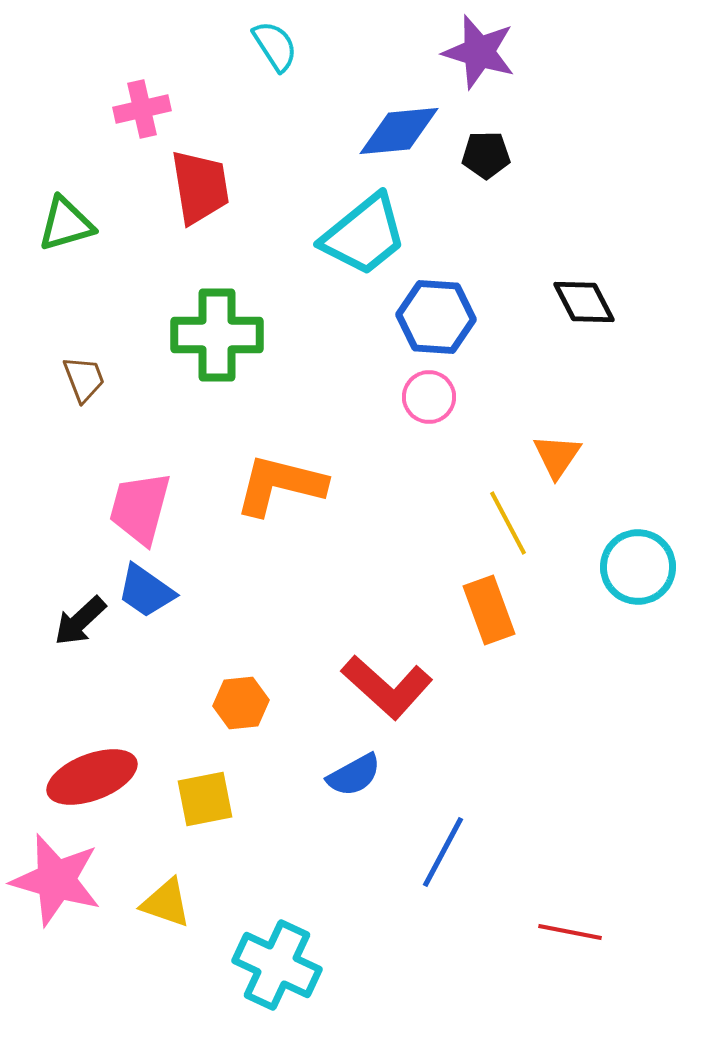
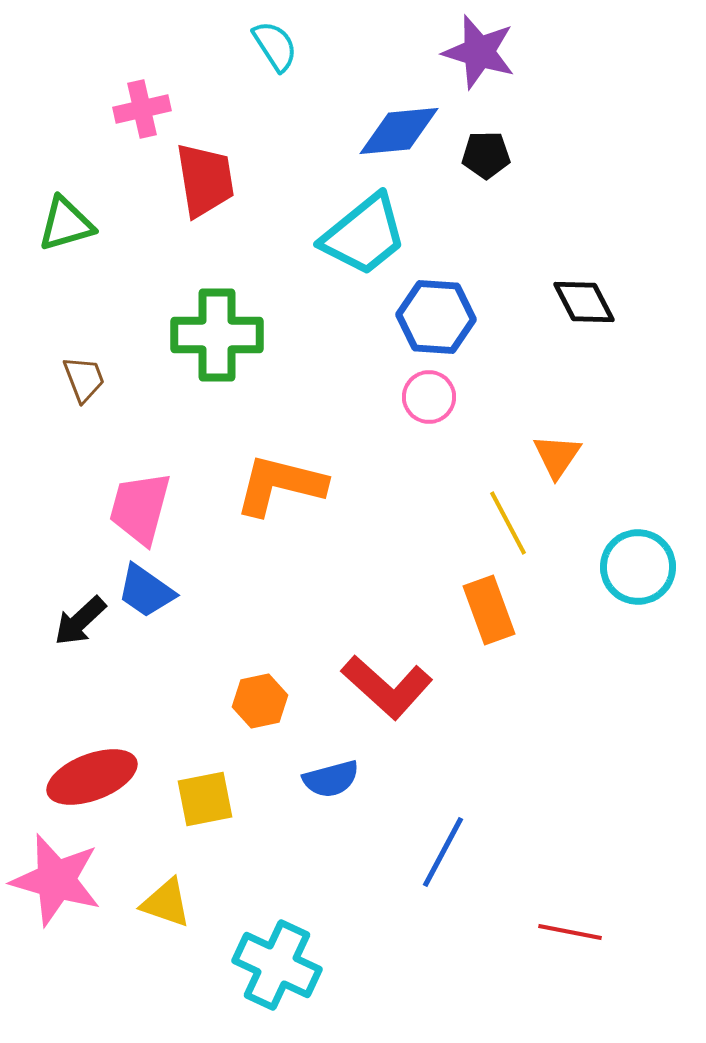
red trapezoid: moved 5 px right, 7 px up
orange hexagon: moved 19 px right, 2 px up; rotated 6 degrees counterclockwise
blue semicircle: moved 23 px left, 4 px down; rotated 14 degrees clockwise
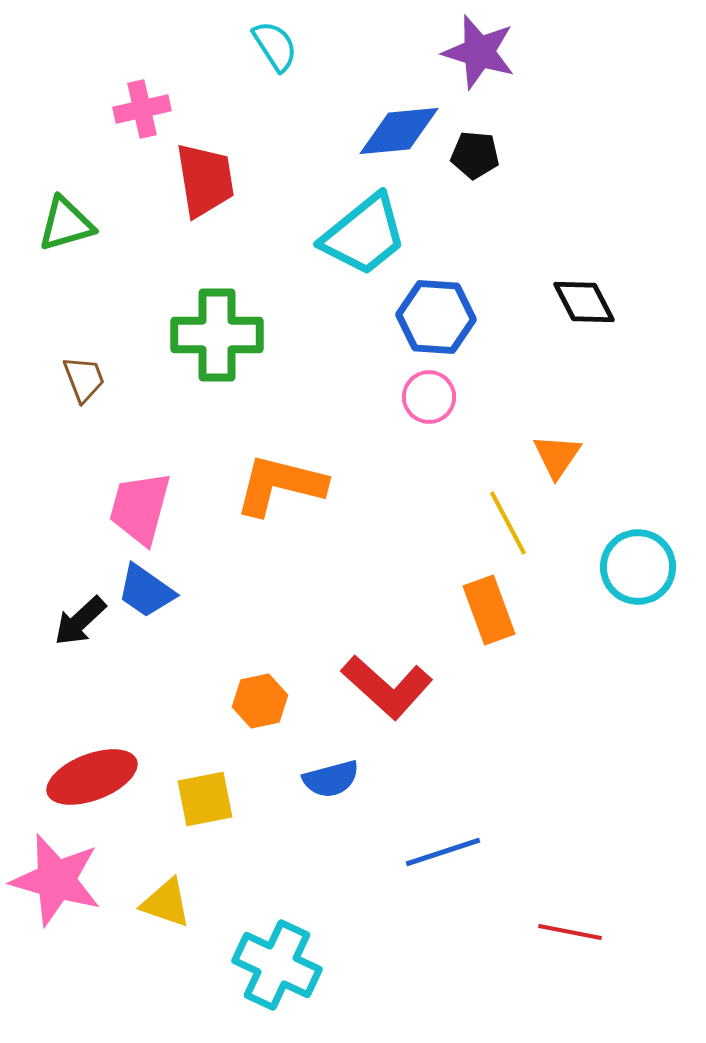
black pentagon: moved 11 px left; rotated 6 degrees clockwise
blue line: rotated 44 degrees clockwise
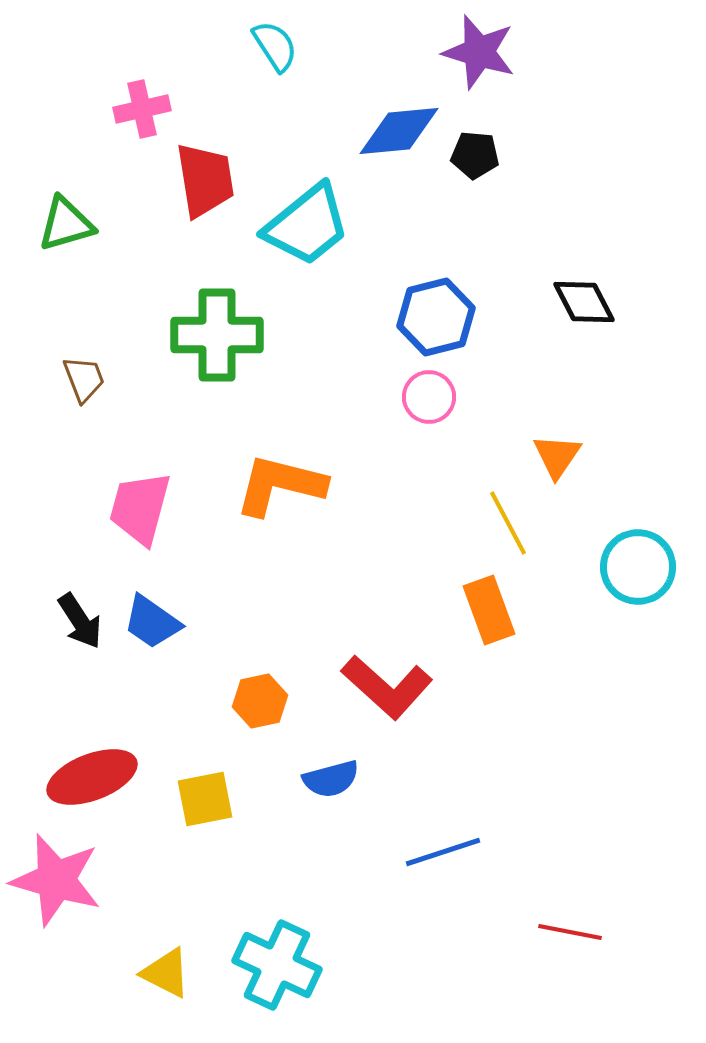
cyan trapezoid: moved 57 px left, 10 px up
blue hexagon: rotated 18 degrees counterclockwise
blue trapezoid: moved 6 px right, 31 px down
black arrow: rotated 80 degrees counterclockwise
yellow triangle: moved 70 px down; rotated 8 degrees clockwise
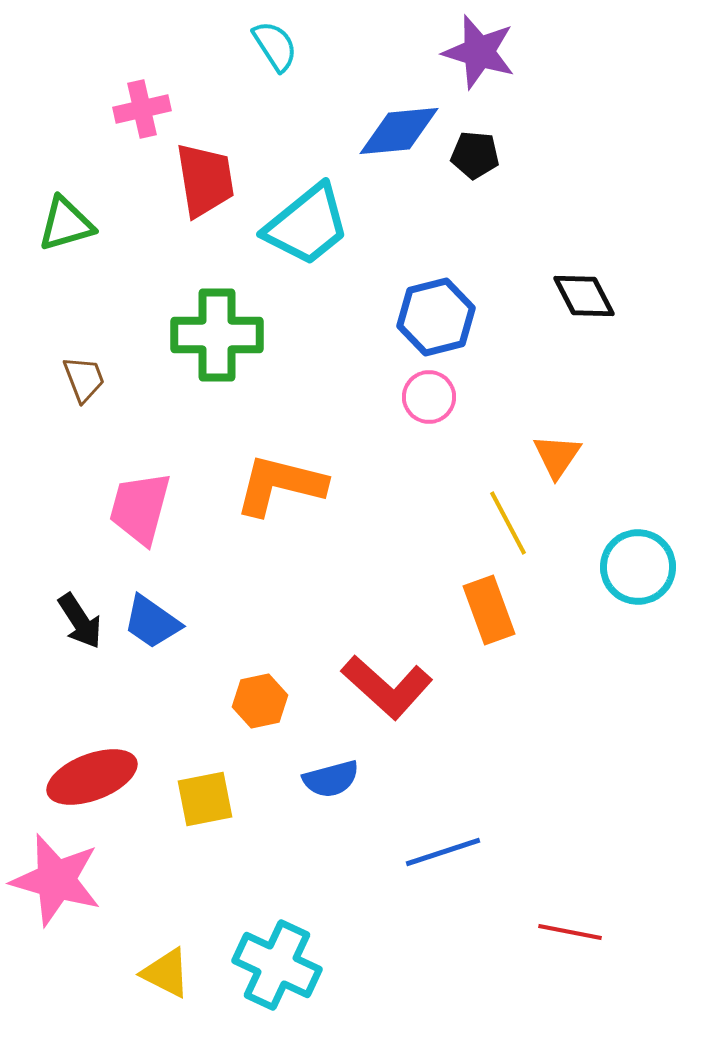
black diamond: moved 6 px up
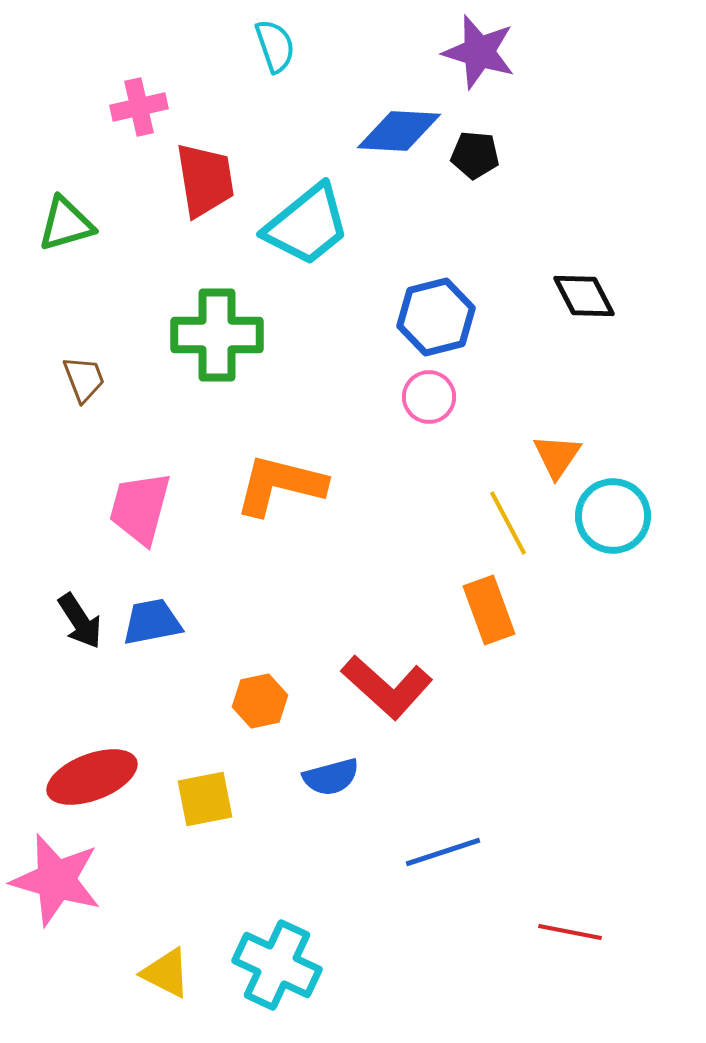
cyan semicircle: rotated 14 degrees clockwise
pink cross: moved 3 px left, 2 px up
blue diamond: rotated 8 degrees clockwise
cyan circle: moved 25 px left, 51 px up
blue trapezoid: rotated 134 degrees clockwise
blue semicircle: moved 2 px up
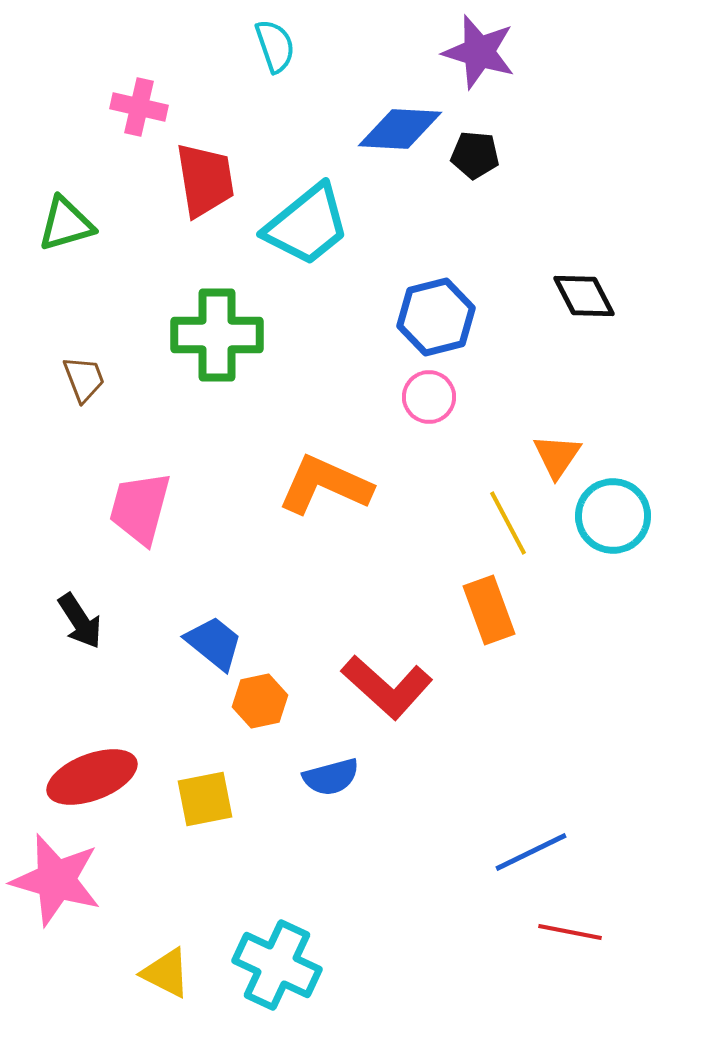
pink cross: rotated 26 degrees clockwise
blue diamond: moved 1 px right, 2 px up
orange L-shape: moved 45 px right; rotated 10 degrees clockwise
blue trapezoid: moved 62 px right, 21 px down; rotated 50 degrees clockwise
blue line: moved 88 px right; rotated 8 degrees counterclockwise
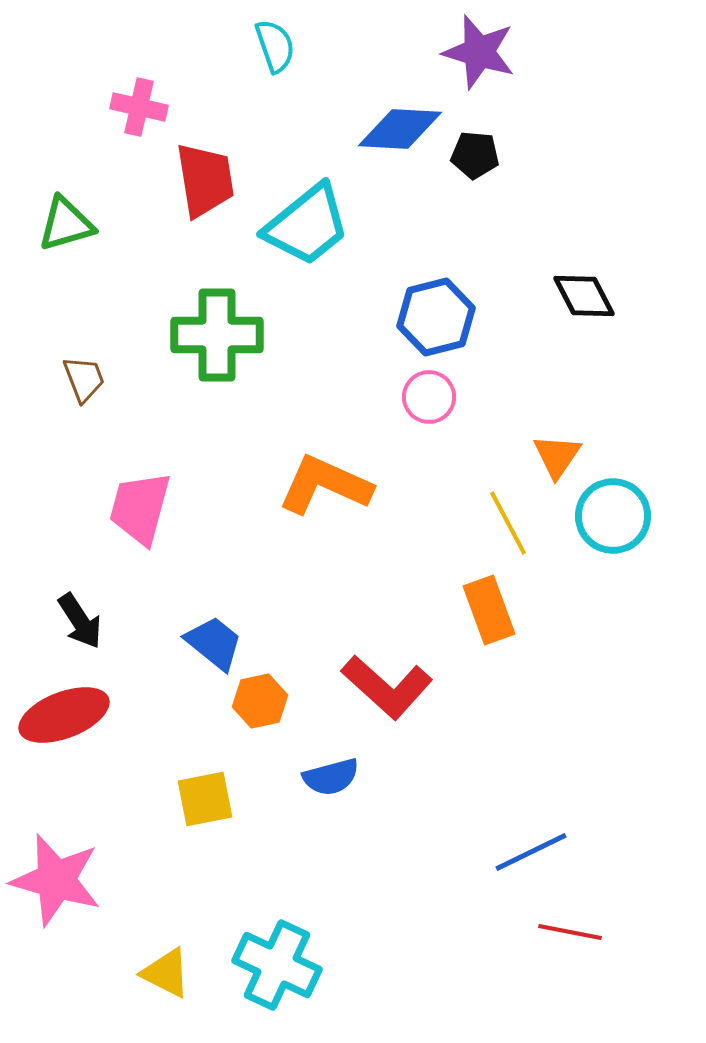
red ellipse: moved 28 px left, 62 px up
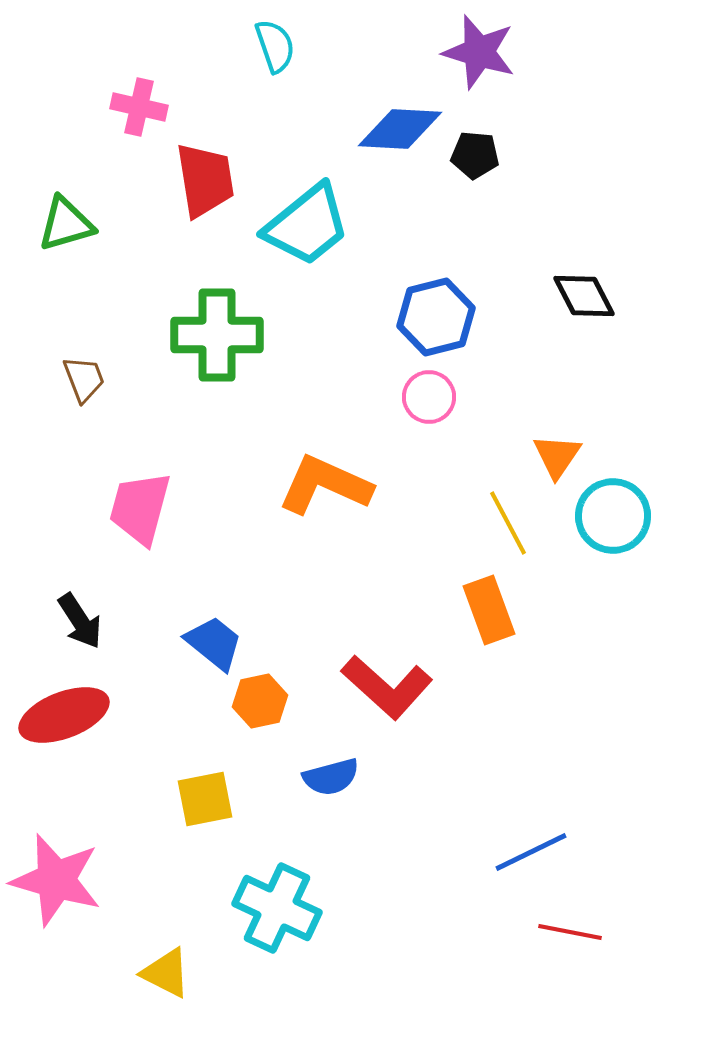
cyan cross: moved 57 px up
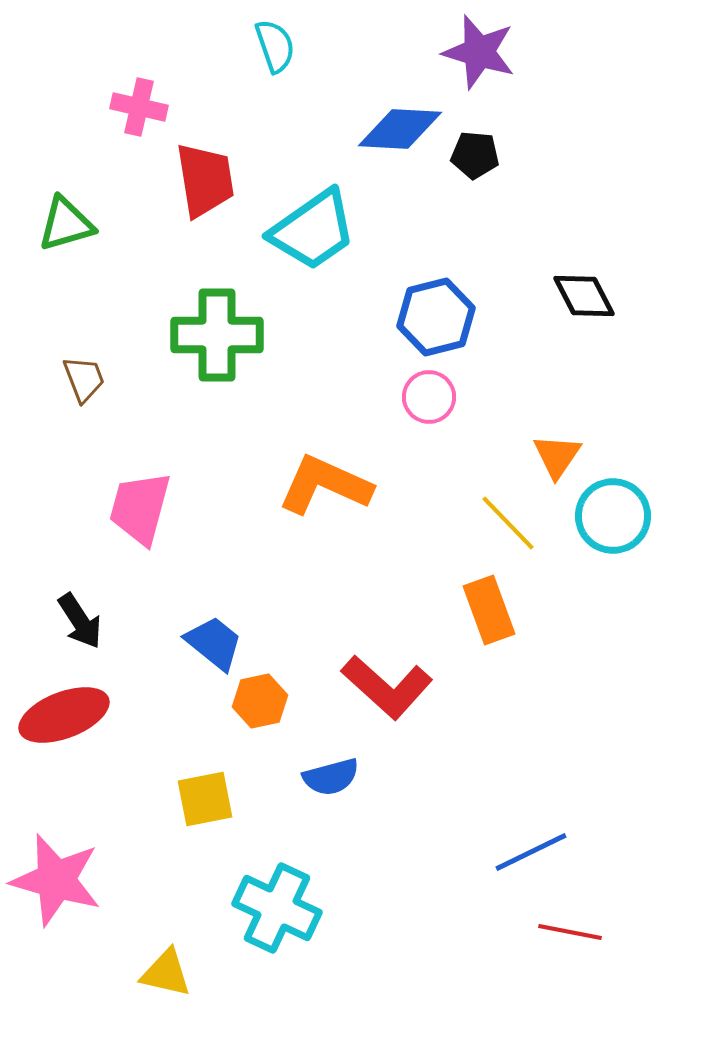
cyan trapezoid: moved 6 px right, 5 px down; rotated 4 degrees clockwise
yellow line: rotated 16 degrees counterclockwise
yellow triangle: rotated 14 degrees counterclockwise
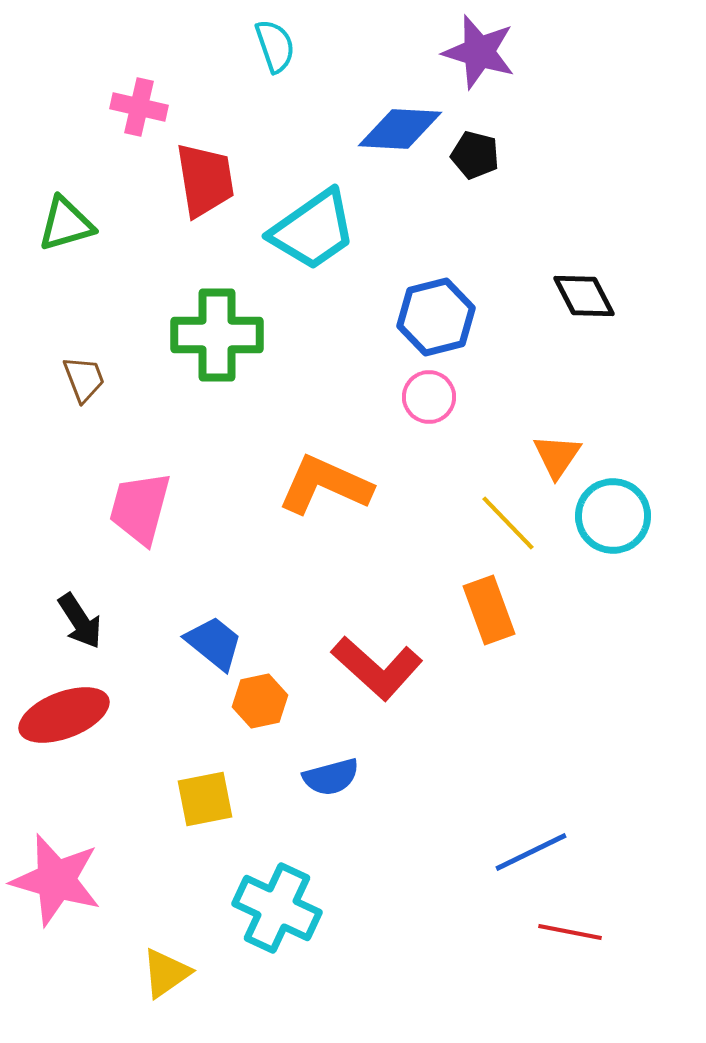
black pentagon: rotated 9 degrees clockwise
red L-shape: moved 10 px left, 19 px up
yellow triangle: rotated 48 degrees counterclockwise
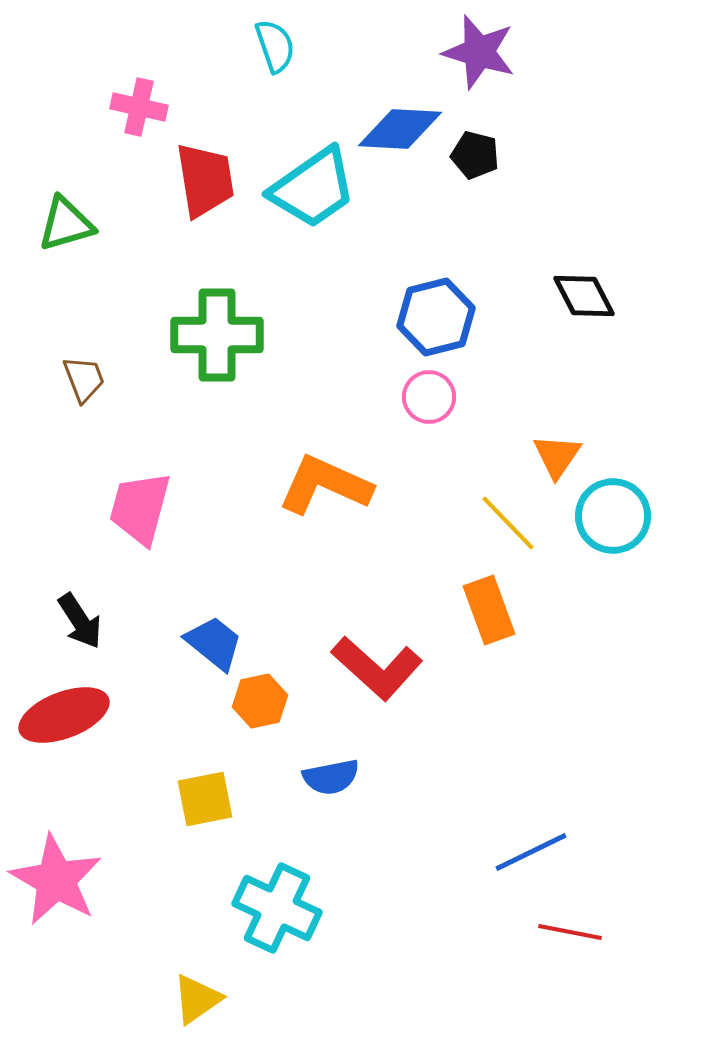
cyan trapezoid: moved 42 px up
blue semicircle: rotated 4 degrees clockwise
pink star: rotated 14 degrees clockwise
yellow triangle: moved 31 px right, 26 px down
